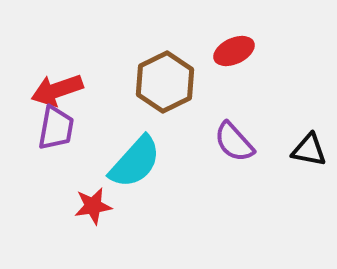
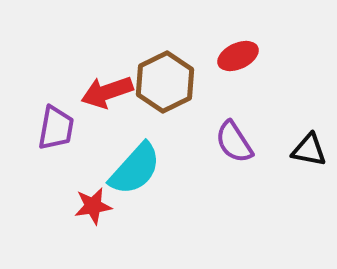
red ellipse: moved 4 px right, 5 px down
red arrow: moved 50 px right, 2 px down
purple semicircle: rotated 9 degrees clockwise
cyan semicircle: moved 7 px down
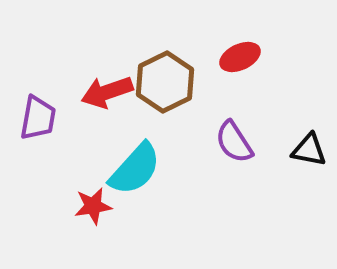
red ellipse: moved 2 px right, 1 px down
purple trapezoid: moved 18 px left, 10 px up
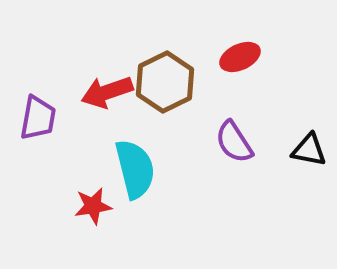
cyan semicircle: rotated 56 degrees counterclockwise
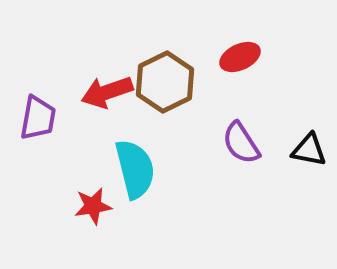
purple semicircle: moved 7 px right, 1 px down
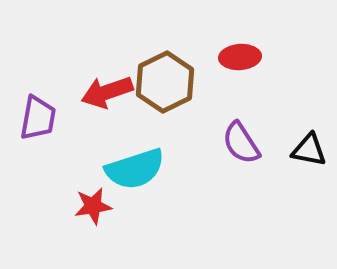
red ellipse: rotated 21 degrees clockwise
cyan semicircle: rotated 86 degrees clockwise
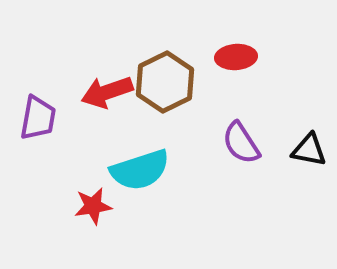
red ellipse: moved 4 px left
cyan semicircle: moved 5 px right, 1 px down
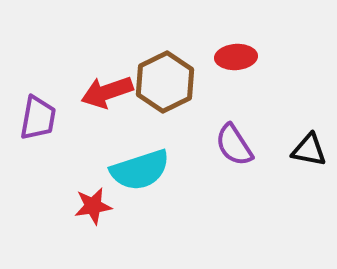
purple semicircle: moved 7 px left, 2 px down
